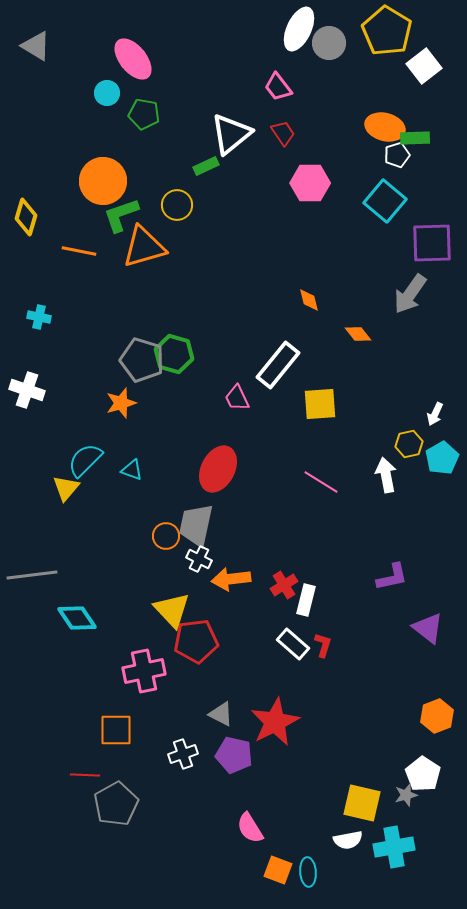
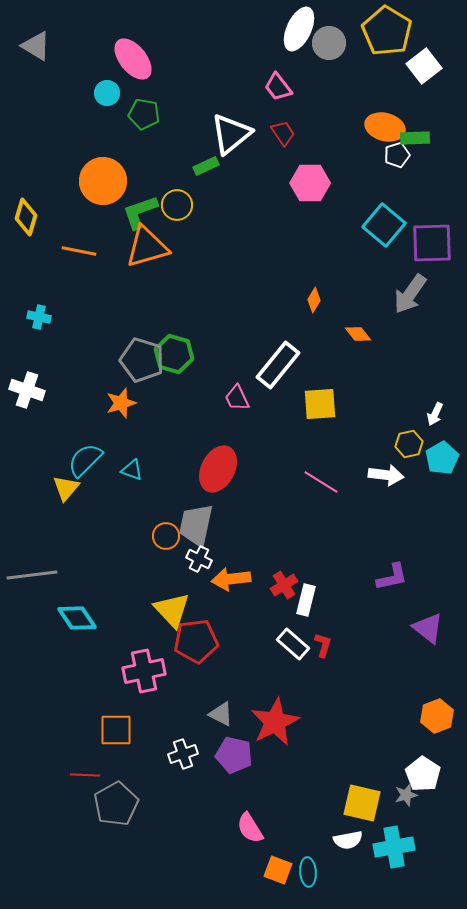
cyan square at (385, 201): moved 1 px left, 24 px down
green L-shape at (121, 215): moved 19 px right, 3 px up
orange triangle at (144, 247): moved 3 px right
orange diamond at (309, 300): moved 5 px right; rotated 45 degrees clockwise
white arrow at (386, 475): rotated 108 degrees clockwise
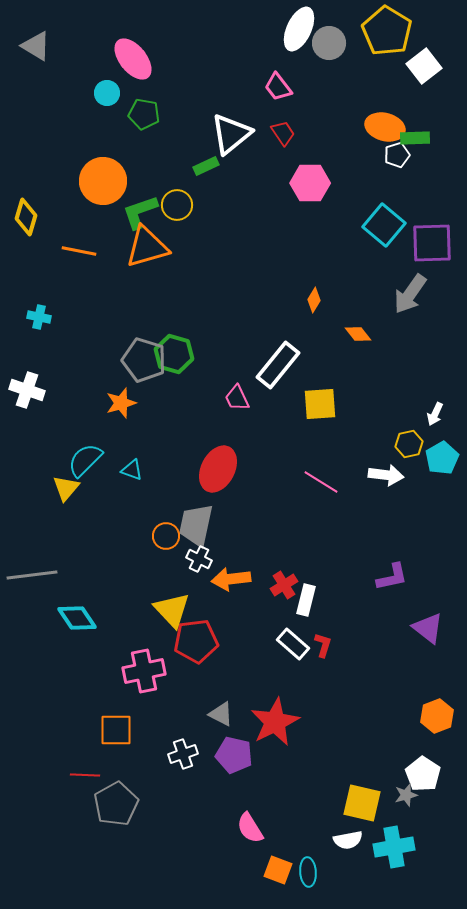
gray pentagon at (142, 360): moved 2 px right
